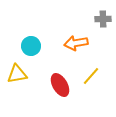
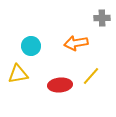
gray cross: moved 1 px left, 1 px up
yellow triangle: moved 1 px right
red ellipse: rotated 65 degrees counterclockwise
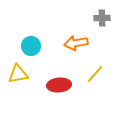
yellow line: moved 4 px right, 2 px up
red ellipse: moved 1 px left
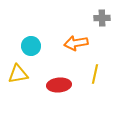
yellow line: rotated 30 degrees counterclockwise
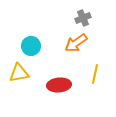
gray cross: moved 19 px left; rotated 21 degrees counterclockwise
orange arrow: rotated 25 degrees counterclockwise
yellow triangle: moved 1 px right, 1 px up
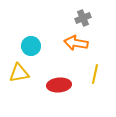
orange arrow: rotated 45 degrees clockwise
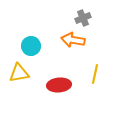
orange arrow: moved 3 px left, 3 px up
